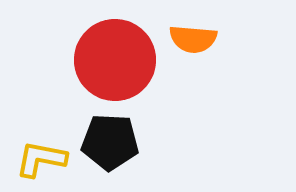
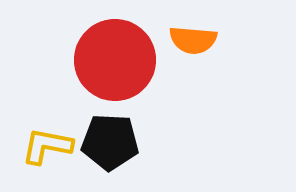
orange semicircle: moved 1 px down
yellow L-shape: moved 6 px right, 13 px up
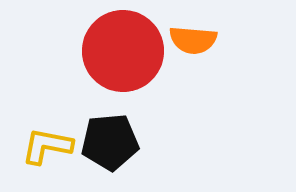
red circle: moved 8 px right, 9 px up
black pentagon: rotated 8 degrees counterclockwise
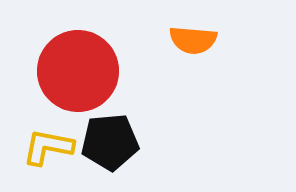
red circle: moved 45 px left, 20 px down
yellow L-shape: moved 1 px right, 1 px down
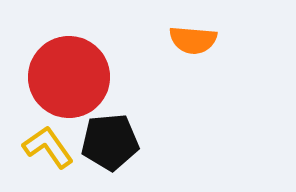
red circle: moved 9 px left, 6 px down
yellow L-shape: rotated 44 degrees clockwise
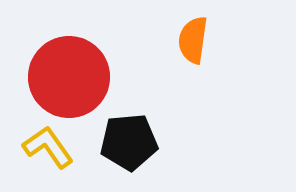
orange semicircle: rotated 93 degrees clockwise
black pentagon: moved 19 px right
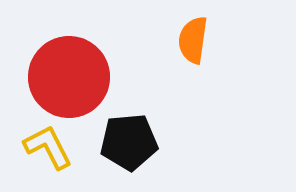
yellow L-shape: rotated 8 degrees clockwise
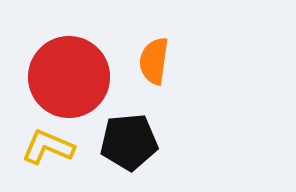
orange semicircle: moved 39 px left, 21 px down
yellow L-shape: rotated 40 degrees counterclockwise
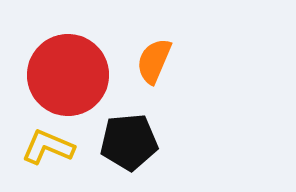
orange semicircle: rotated 15 degrees clockwise
red circle: moved 1 px left, 2 px up
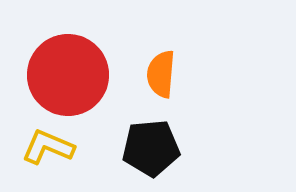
orange semicircle: moved 7 px right, 13 px down; rotated 18 degrees counterclockwise
black pentagon: moved 22 px right, 6 px down
